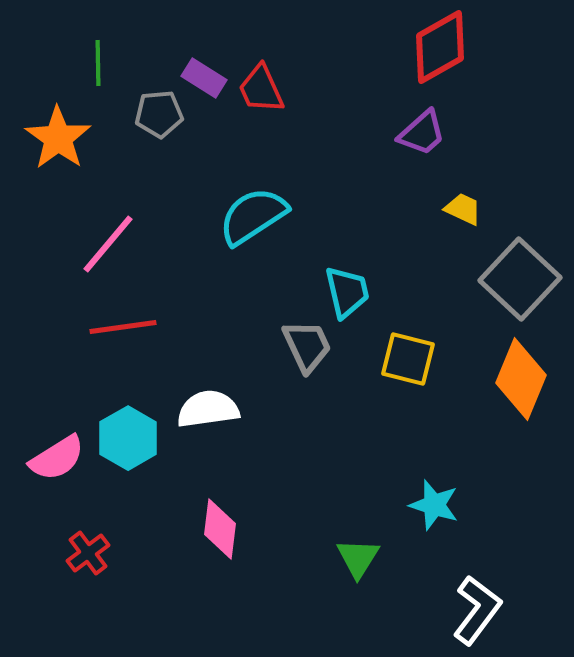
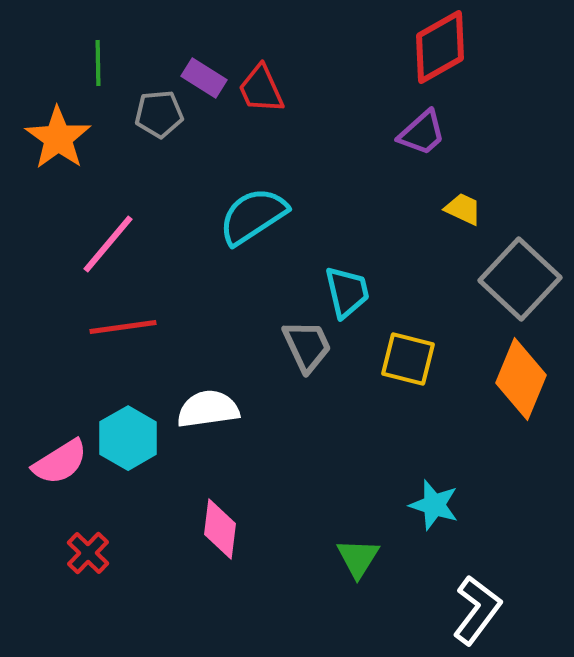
pink semicircle: moved 3 px right, 4 px down
red cross: rotated 9 degrees counterclockwise
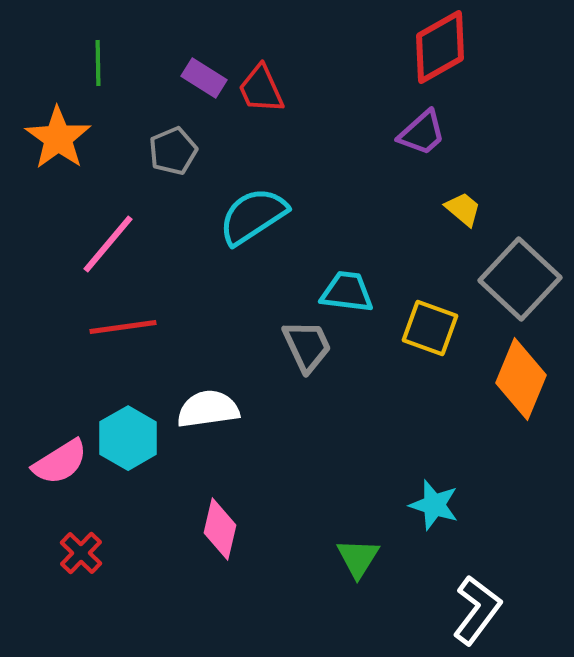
gray pentagon: moved 14 px right, 37 px down; rotated 18 degrees counterclockwise
yellow trapezoid: rotated 15 degrees clockwise
cyan trapezoid: rotated 70 degrees counterclockwise
yellow square: moved 22 px right, 31 px up; rotated 6 degrees clockwise
pink diamond: rotated 6 degrees clockwise
red cross: moved 7 px left
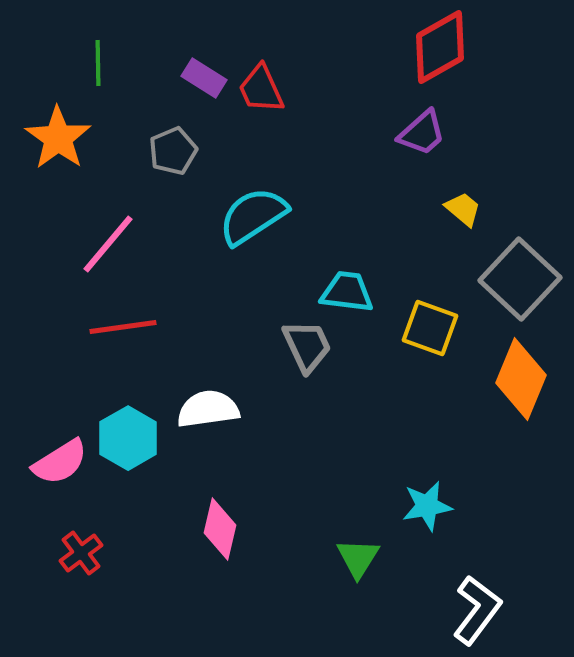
cyan star: moved 7 px left, 1 px down; rotated 27 degrees counterclockwise
red cross: rotated 9 degrees clockwise
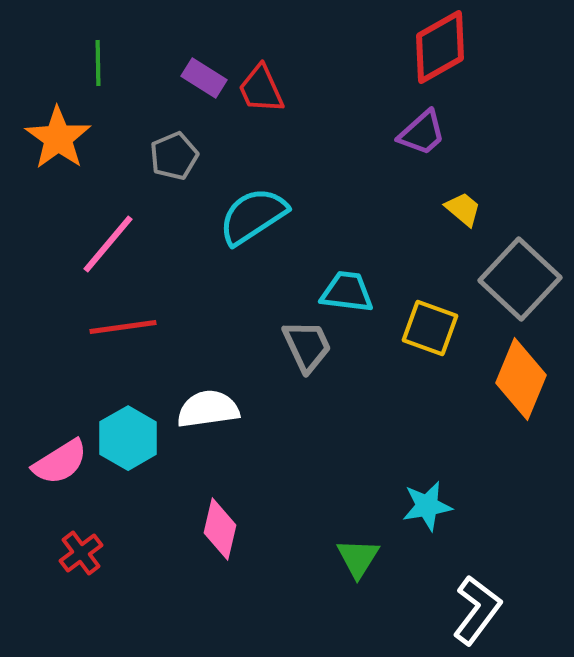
gray pentagon: moved 1 px right, 5 px down
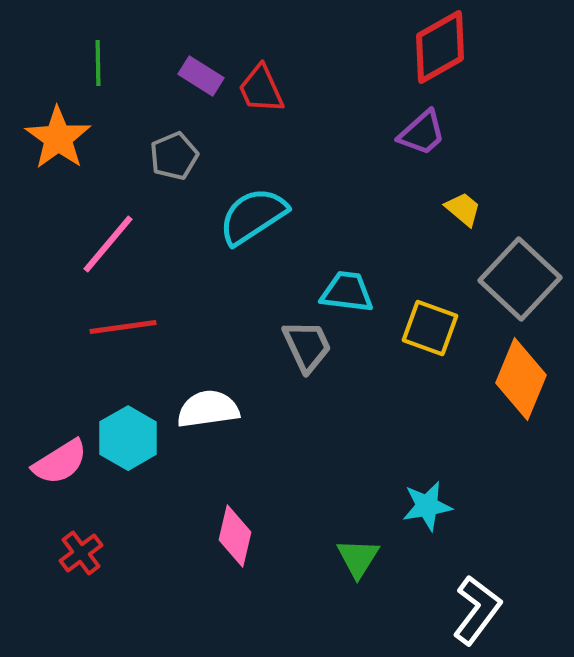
purple rectangle: moved 3 px left, 2 px up
pink diamond: moved 15 px right, 7 px down
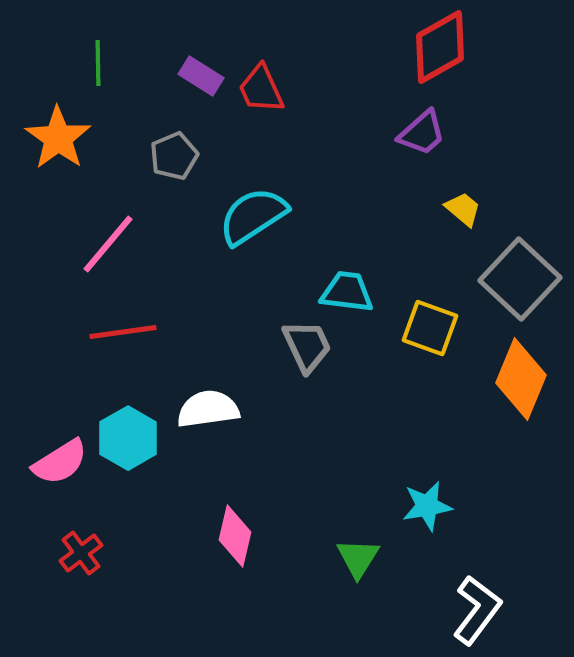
red line: moved 5 px down
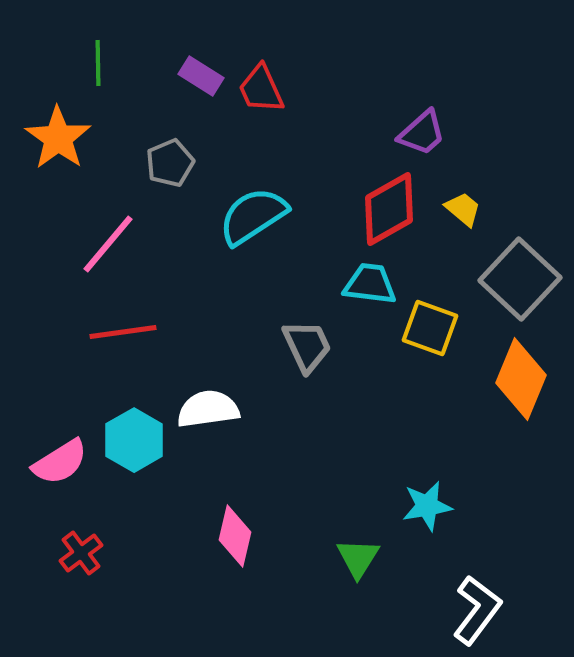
red diamond: moved 51 px left, 162 px down
gray pentagon: moved 4 px left, 7 px down
cyan trapezoid: moved 23 px right, 8 px up
cyan hexagon: moved 6 px right, 2 px down
